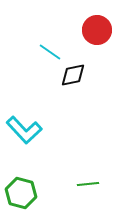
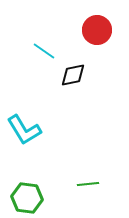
cyan line: moved 6 px left, 1 px up
cyan L-shape: rotated 12 degrees clockwise
green hexagon: moved 6 px right, 5 px down; rotated 8 degrees counterclockwise
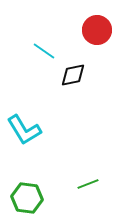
green line: rotated 15 degrees counterclockwise
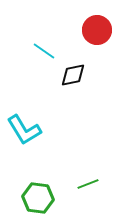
green hexagon: moved 11 px right
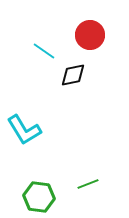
red circle: moved 7 px left, 5 px down
green hexagon: moved 1 px right, 1 px up
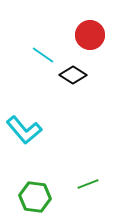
cyan line: moved 1 px left, 4 px down
black diamond: rotated 44 degrees clockwise
cyan L-shape: rotated 9 degrees counterclockwise
green hexagon: moved 4 px left
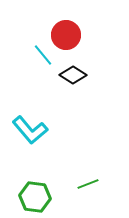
red circle: moved 24 px left
cyan line: rotated 15 degrees clockwise
cyan L-shape: moved 6 px right
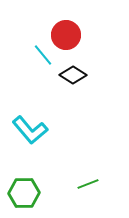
green hexagon: moved 11 px left, 4 px up; rotated 8 degrees counterclockwise
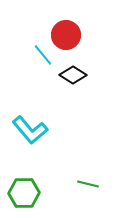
green line: rotated 35 degrees clockwise
